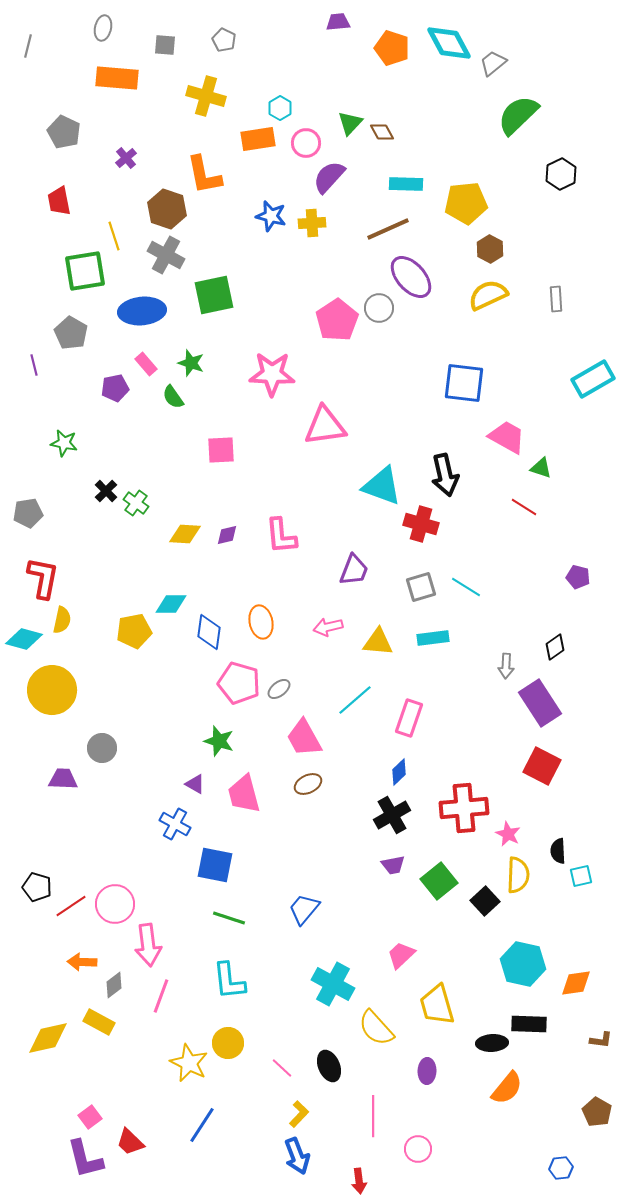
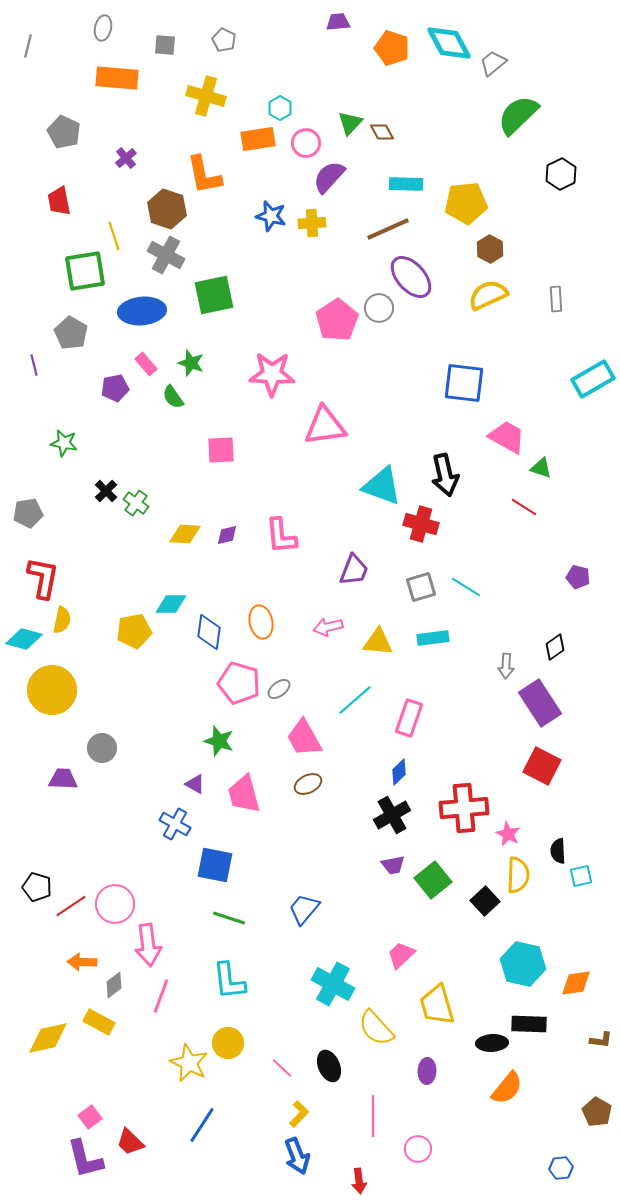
green square at (439, 881): moved 6 px left, 1 px up
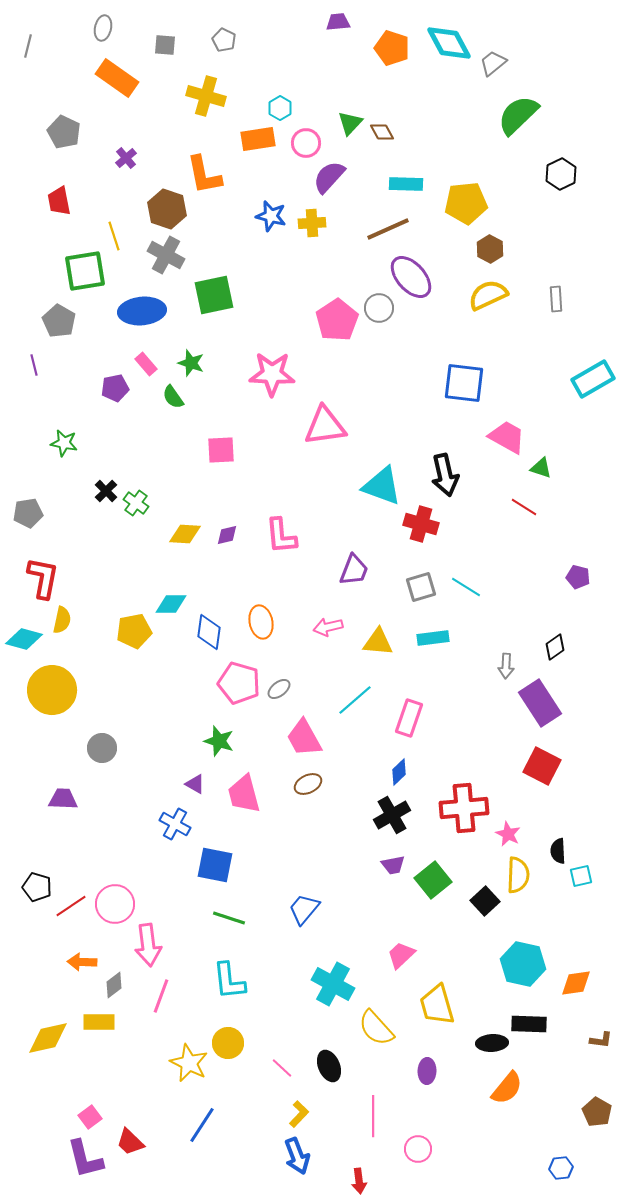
orange rectangle at (117, 78): rotated 30 degrees clockwise
gray pentagon at (71, 333): moved 12 px left, 12 px up
purple trapezoid at (63, 779): moved 20 px down
yellow rectangle at (99, 1022): rotated 28 degrees counterclockwise
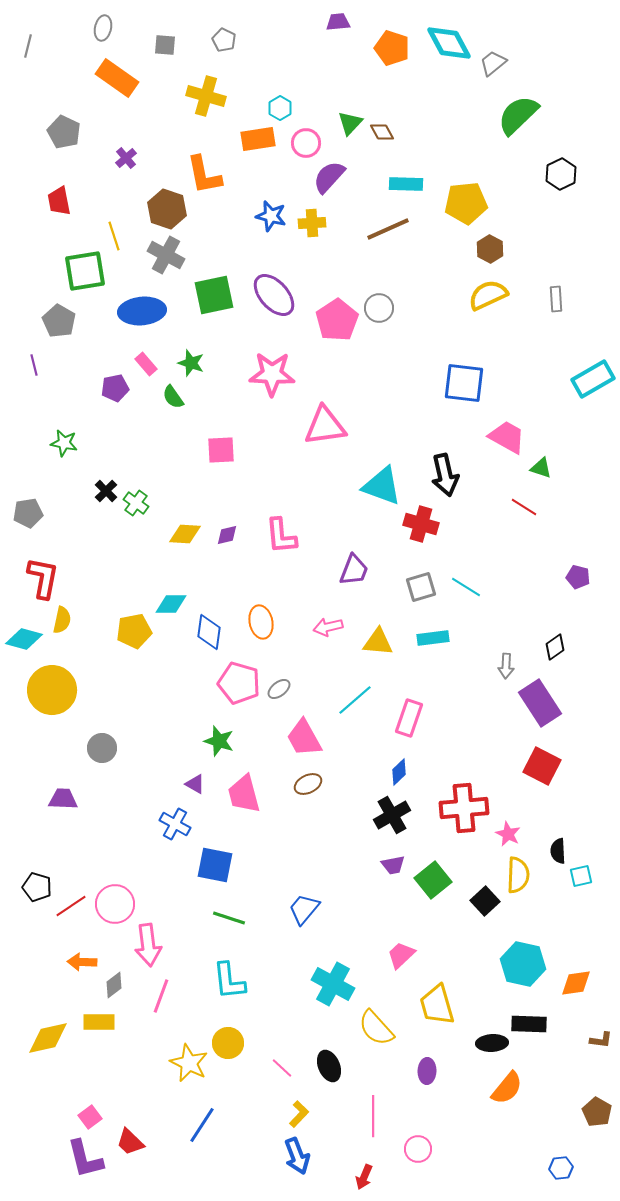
purple ellipse at (411, 277): moved 137 px left, 18 px down
red arrow at (359, 1181): moved 5 px right, 4 px up; rotated 30 degrees clockwise
